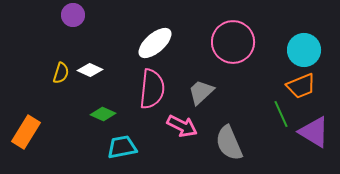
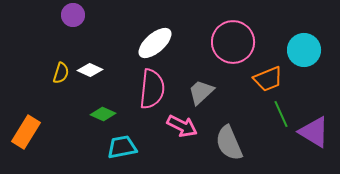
orange trapezoid: moved 33 px left, 7 px up
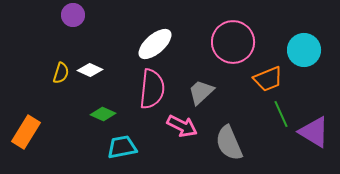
white ellipse: moved 1 px down
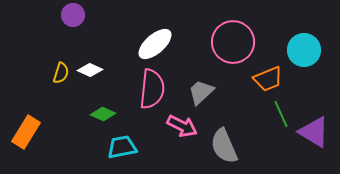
gray semicircle: moved 5 px left, 3 px down
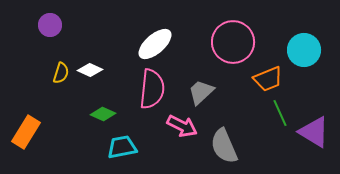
purple circle: moved 23 px left, 10 px down
green line: moved 1 px left, 1 px up
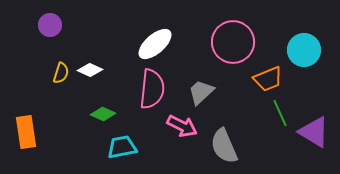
orange rectangle: rotated 40 degrees counterclockwise
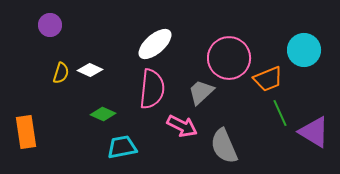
pink circle: moved 4 px left, 16 px down
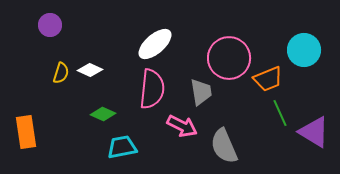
gray trapezoid: rotated 124 degrees clockwise
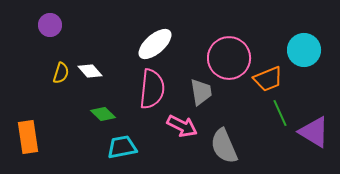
white diamond: moved 1 px down; rotated 25 degrees clockwise
green diamond: rotated 20 degrees clockwise
orange rectangle: moved 2 px right, 5 px down
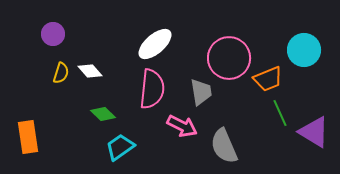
purple circle: moved 3 px right, 9 px down
cyan trapezoid: moved 2 px left; rotated 24 degrees counterclockwise
